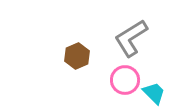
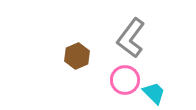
gray L-shape: rotated 21 degrees counterclockwise
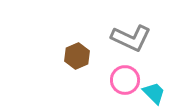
gray L-shape: rotated 102 degrees counterclockwise
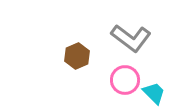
gray L-shape: rotated 12 degrees clockwise
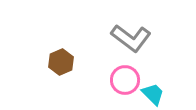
brown hexagon: moved 16 px left, 6 px down
cyan trapezoid: moved 1 px left, 1 px down
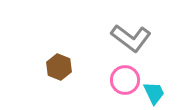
brown hexagon: moved 2 px left, 5 px down; rotated 15 degrees counterclockwise
cyan trapezoid: moved 1 px right, 1 px up; rotated 20 degrees clockwise
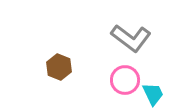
cyan trapezoid: moved 1 px left, 1 px down
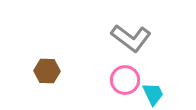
brown hexagon: moved 12 px left, 4 px down; rotated 20 degrees counterclockwise
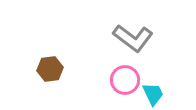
gray L-shape: moved 2 px right
brown hexagon: moved 3 px right, 2 px up; rotated 10 degrees counterclockwise
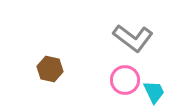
brown hexagon: rotated 20 degrees clockwise
cyan trapezoid: moved 1 px right, 2 px up
